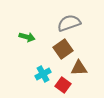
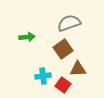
green arrow: rotated 21 degrees counterclockwise
brown triangle: moved 1 px left, 1 px down
cyan cross: moved 2 px down; rotated 21 degrees clockwise
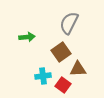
gray semicircle: rotated 45 degrees counterclockwise
brown square: moved 2 px left, 3 px down
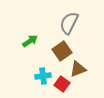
green arrow: moved 3 px right, 4 px down; rotated 28 degrees counterclockwise
brown square: moved 1 px right, 1 px up
brown triangle: rotated 18 degrees counterclockwise
red square: moved 1 px left, 1 px up
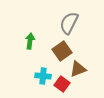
green arrow: rotated 49 degrees counterclockwise
cyan cross: rotated 14 degrees clockwise
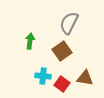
brown triangle: moved 7 px right, 9 px down; rotated 30 degrees clockwise
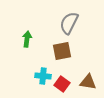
green arrow: moved 3 px left, 2 px up
brown square: rotated 24 degrees clockwise
brown triangle: moved 3 px right, 4 px down
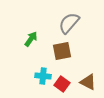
gray semicircle: rotated 15 degrees clockwise
green arrow: moved 4 px right; rotated 28 degrees clockwise
brown triangle: rotated 18 degrees clockwise
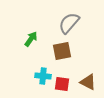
red square: rotated 28 degrees counterclockwise
